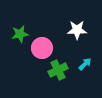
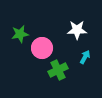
cyan arrow: moved 7 px up; rotated 16 degrees counterclockwise
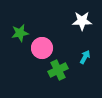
white star: moved 5 px right, 9 px up
green star: moved 1 px up
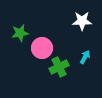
green cross: moved 1 px right, 3 px up
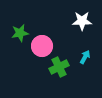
pink circle: moved 2 px up
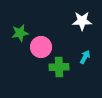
pink circle: moved 1 px left, 1 px down
green cross: rotated 24 degrees clockwise
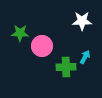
green star: rotated 12 degrees clockwise
pink circle: moved 1 px right, 1 px up
green cross: moved 7 px right
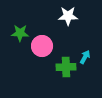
white star: moved 14 px left, 5 px up
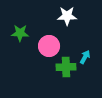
white star: moved 1 px left
pink circle: moved 7 px right
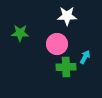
pink circle: moved 8 px right, 2 px up
